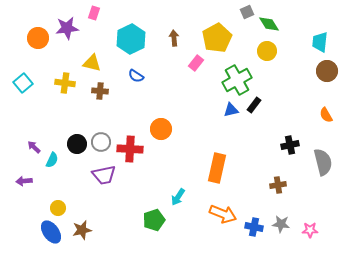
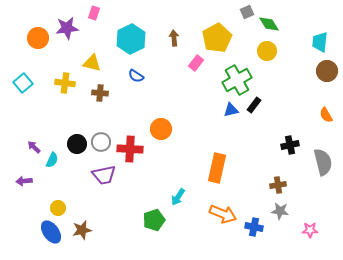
brown cross at (100, 91): moved 2 px down
gray star at (281, 224): moved 1 px left, 13 px up
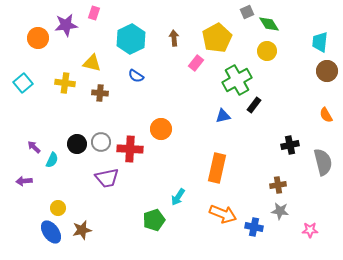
purple star at (67, 28): moved 1 px left, 3 px up
blue triangle at (231, 110): moved 8 px left, 6 px down
purple trapezoid at (104, 175): moved 3 px right, 3 px down
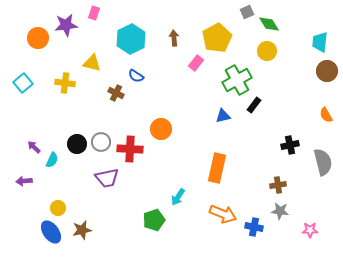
brown cross at (100, 93): moved 16 px right; rotated 21 degrees clockwise
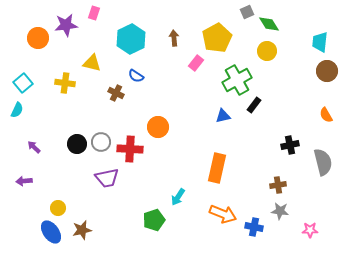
orange circle at (161, 129): moved 3 px left, 2 px up
cyan semicircle at (52, 160): moved 35 px left, 50 px up
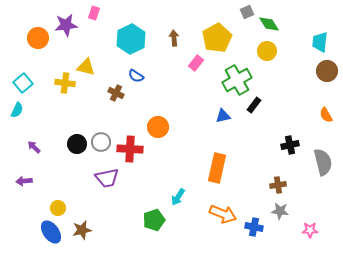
yellow triangle at (92, 63): moved 6 px left, 4 px down
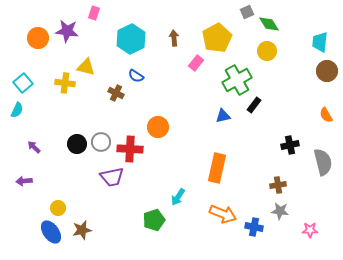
purple star at (66, 25): moved 1 px right, 6 px down; rotated 15 degrees clockwise
purple trapezoid at (107, 178): moved 5 px right, 1 px up
